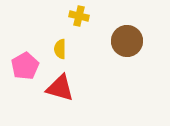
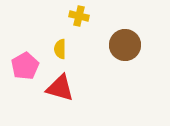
brown circle: moved 2 px left, 4 px down
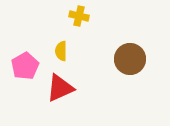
brown circle: moved 5 px right, 14 px down
yellow semicircle: moved 1 px right, 2 px down
red triangle: rotated 40 degrees counterclockwise
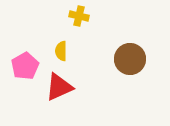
red triangle: moved 1 px left, 1 px up
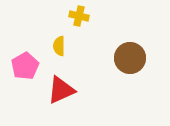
yellow semicircle: moved 2 px left, 5 px up
brown circle: moved 1 px up
red triangle: moved 2 px right, 3 px down
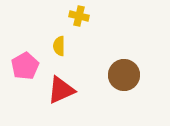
brown circle: moved 6 px left, 17 px down
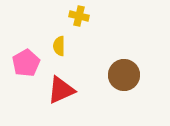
pink pentagon: moved 1 px right, 3 px up
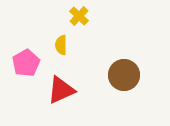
yellow cross: rotated 30 degrees clockwise
yellow semicircle: moved 2 px right, 1 px up
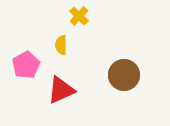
pink pentagon: moved 2 px down
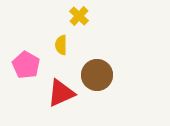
pink pentagon: rotated 12 degrees counterclockwise
brown circle: moved 27 px left
red triangle: moved 3 px down
